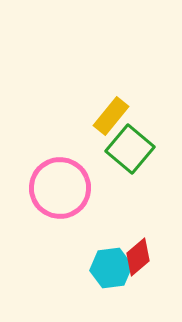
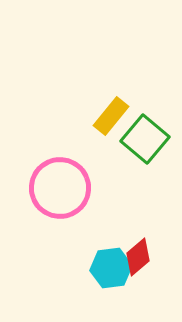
green square: moved 15 px right, 10 px up
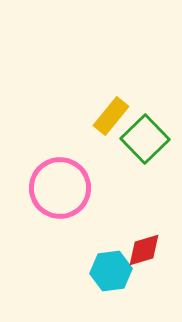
green square: rotated 6 degrees clockwise
red diamond: moved 6 px right, 7 px up; rotated 24 degrees clockwise
cyan hexagon: moved 3 px down
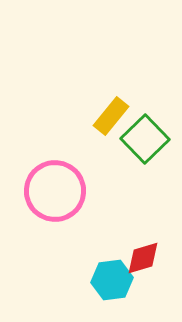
pink circle: moved 5 px left, 3 px down
red diamond: moved 1 px left, 8 px down
cyan hexagon: moved 1 px right, 9 px down
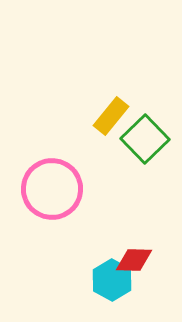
pink circle: moved 3 px left, 2 px up
red diamond: moved 9 px left, 2 px down; rotated 18 degrees clockwise
cyan hexagon: rotated 24 degrees counterclockwise
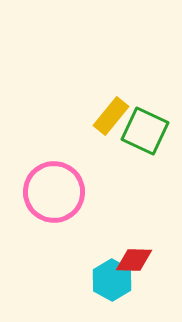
green square: moved 8 px up; rotated 21 degrees counterclockwise
pink circle: moved 2 px right, 3 px down
